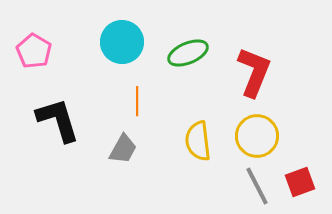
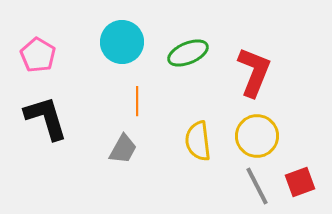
pink pentagon: moved 4 px right, 4 px down
black L-shape: moved 12 px left, 2 px up
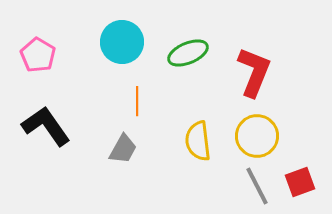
black L-shape: moved 8 px down; rotated 18 degrees counterclockwise
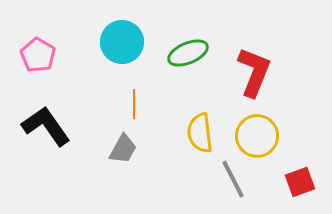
orange line: moved 3 px left, 3 px down
yellow semicircle: moved 2 px right, 8 px up
gray line: moved 24 px left, 7 px up
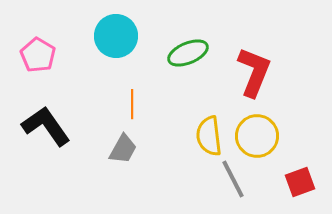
cyan circle: moved 6 px left, 6 px up
orange line: moved 2 px left
yellow semicircle: moved 9 px right, 3 px down
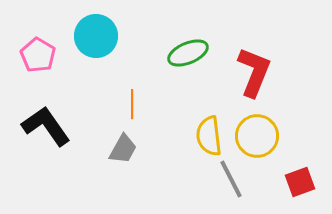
cyan circle: moved 20 px left
gray line: moved 2 px left
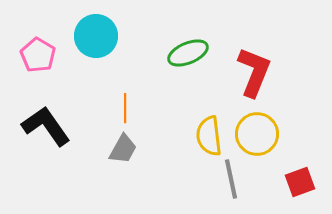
orange line: moved 7 px left, 4 px down
yellow circle: moved 2 px up
gray line: rotated 15 degrees clockwise
